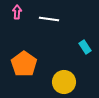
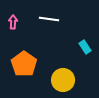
pink arrow: moved 4 px left, 10 px down
yellow circle: moved 1 px left, 2 px up
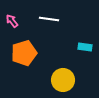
pink arrow: moved 1 px left, 1 px up; rotated 40 degrees counterclockwise
cyan rectangle: rotated 48 degrees counterclockwise
orange pentagon: moved 11 px up; rotated 20 degrees clockwise
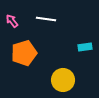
white line: moved 3 px left
cyan rectangle: rotated 16 degrees counterclockwise
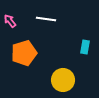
pink arrow: moved 2 px left
cyan rectangle: rotated 72 degrees counterclockwise
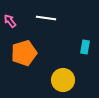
white line: moved 1 px up
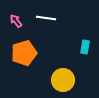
pink arrow: moved 6 px right
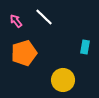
white line: moved 2 px left, 1 px up; rotated 36 degrees clockwise
